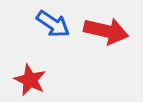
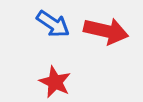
red star: moved 25 px right, 2 px down
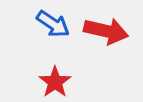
red star: rotated 12 degrees clockwise
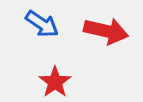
blue arrow: moved 11 px left
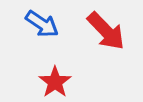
red arrow: rotated 33 degrees clockwise
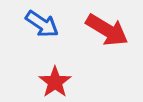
red arrow: moved 1 px right, 1 px up; rotated 15 degrees counterclockwise
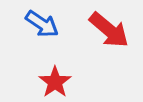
red arrow: moved 2 px right; rotated 9 degrees clockwise
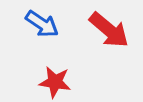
red star: rotated 28 degrees counterclockwise
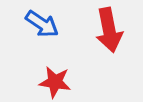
red arrow: rotated 39 degrees clockwise
